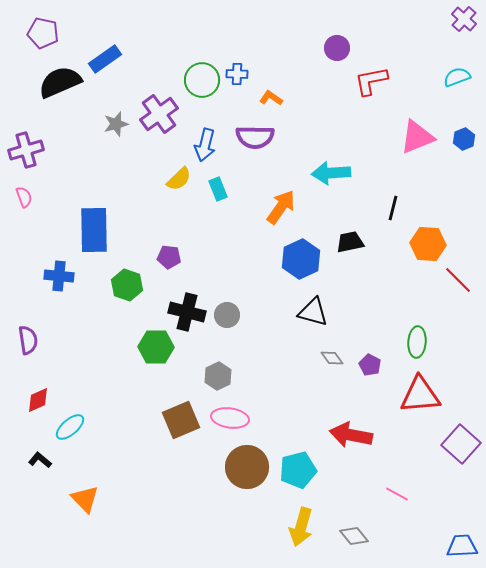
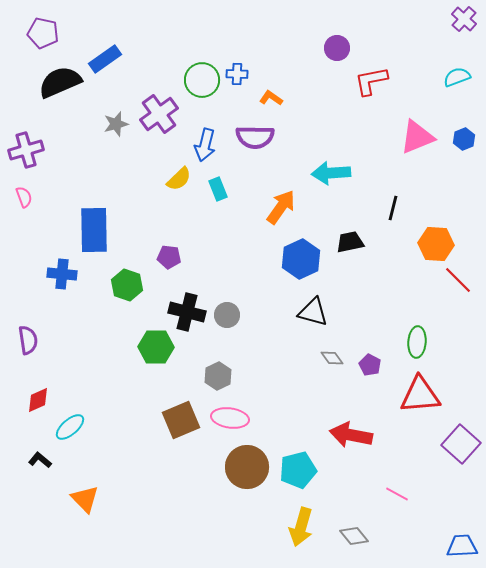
orange hexagon at (428, 244): moved 8 px right
blue cross at (59, 276): moved 3 px right, 2 px up
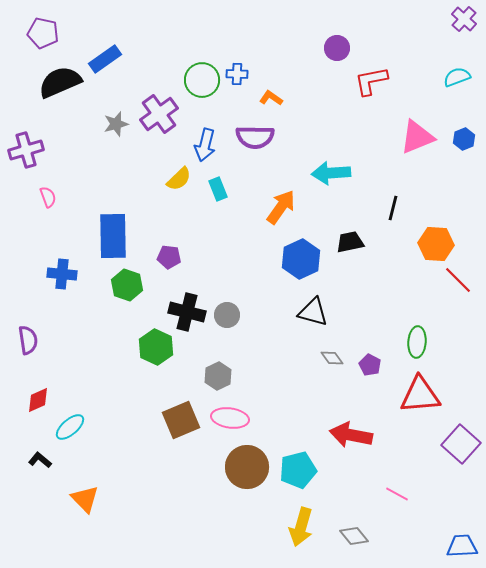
pink semicircle at (24, 197): moved 24 px right
blue rectangle at (94, 230): moved 19 px right, 6 px down
green hexagon at (156, 347): rotated 24 degrees clockwise
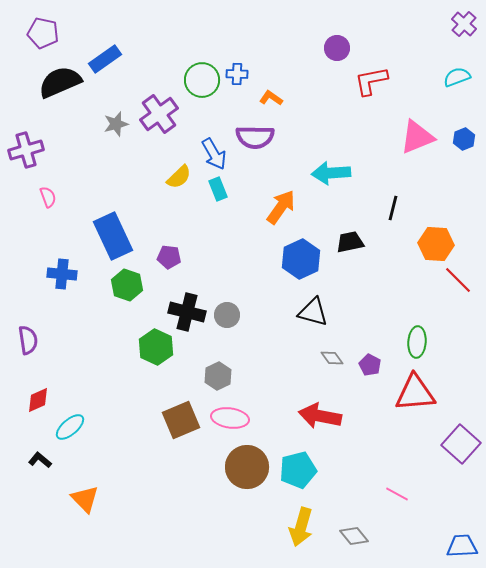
purple cross at (464, 19): moved 5 px down
blue arrow at (205, 145): moved 9 px right, 9 px down; rotated 44 degrees counterclockwise
yellow semicircle at (179, 179): moved 2 px up
blue rectangle at (113, 236): rotated 24 degrees counterclockwise
red triangle at (420, 395): moved 5 px left, 2 px up
red arrow at (351, 435): moved 31 px left, 19 px up
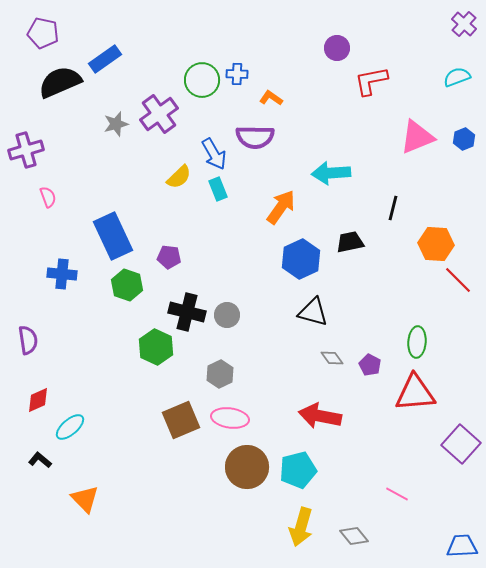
gray hexagon at (218, 376): moved 2 px right, 2 px up
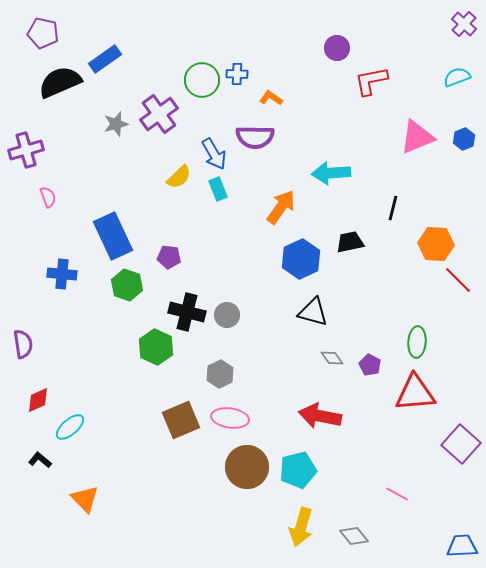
purple semicircle at (28, 340): moved 5 px left, 4 px down
